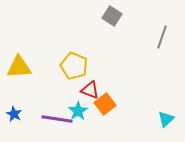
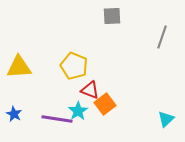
gray square: rotated 36 degrees counterclockwise
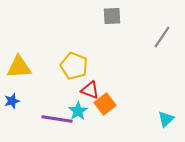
gray line: rotated 15 degrees clockwise
blue star: moved 2 px left, 13 px up; rotated 28 degrees clockwise
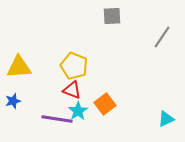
red triangle: moved 18 px left
blue star: moved 1 px right
cyan triangle: rotated 18 degrees clockwise
